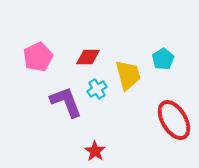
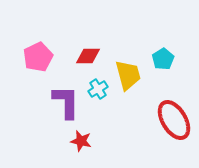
red diamond: moved 1 px up
cyan cross: moved 1 px right
purple L-shape: rotated 21 degrees clockwise
red star: moved 14 px left, 10 px up; rotated 20 degrees counterclockwise
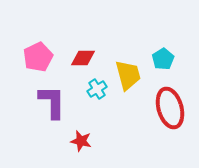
red diamond: moved 5 px left, 2 px down
cyan cross: moved 1 px left
purple L-shape: moved 14 px left
red ellipse: moved 4 px left, 12 px up; rotated 15 degrees clockwise
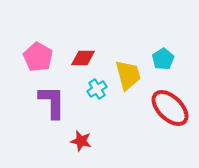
pink pentagon: rotated 16 degrees counterclockwise
red ellipse: rotated 30 degrees counterclockwise
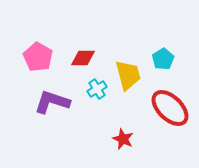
purple L-shape: rotated 72 degrees counterclockwise
red star: moved 42 px right, 2 px up; rotated 10 degrees clockwise
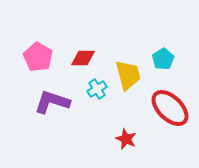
red star: moved 3 px right
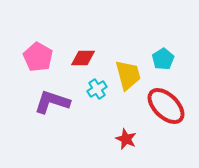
red ellipse: moved 4 px left, 2 px up
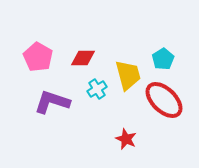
red ellipse: moved 2 px left, 6 px up
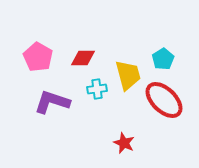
cyan cross: rotated 24 degrees clockwise
red star: moved 2 px left, 4 px down
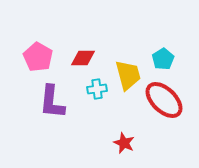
purple L-shape: rotated 102 degrees counterclockwise
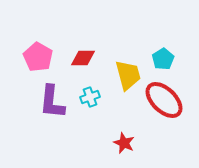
cyan cross: moved 7 px left, 8 px down; rotated 12 degrees counterclockwise
